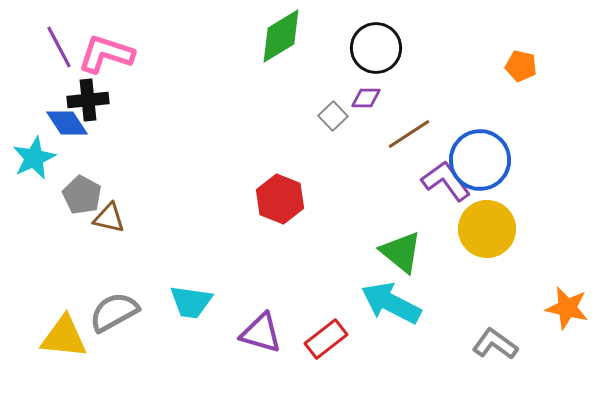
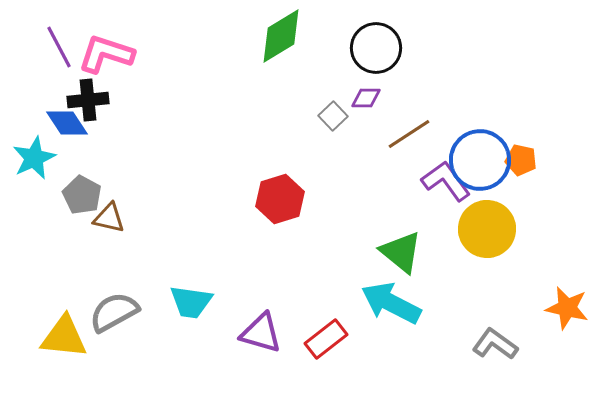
orange pentagon: moved 94 px down
red hexagon: rotated 21 degrees clockwise
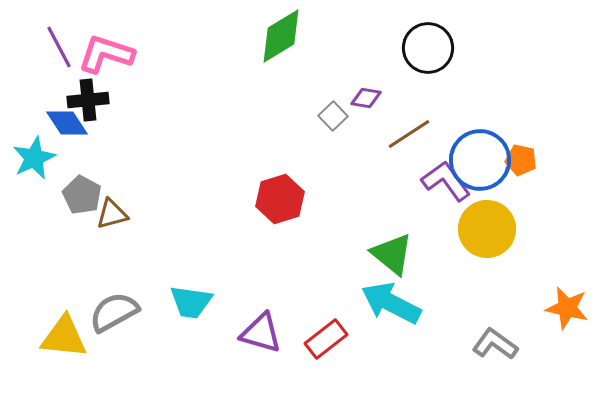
black circle: moved 52 px right
purple diamond: rotated 8 degrees clockwise
brown triangle: moved 3 px right, 4 px up; rotated 28 degrees counterclockwise
green triangle: moved 9 px left, 2 px down
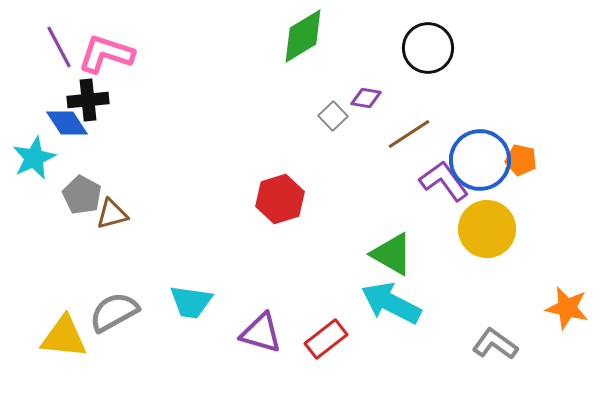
green diamond: moved 22 px right
purple L-shape: moved 2 px left
green triangle: rotated 9 degrees counterclockwise
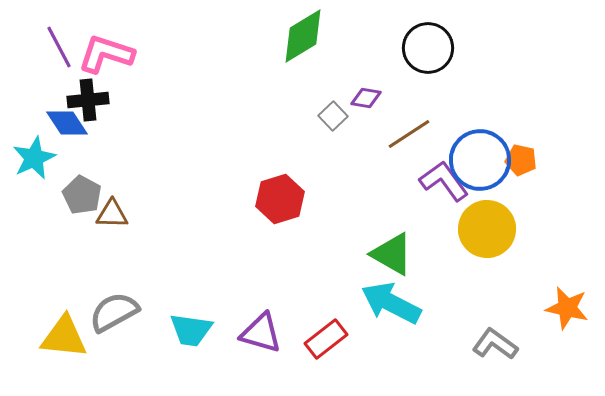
brown triangle: rotated 16 degrees clockwise
cyan trapezoid: moved 28 px down
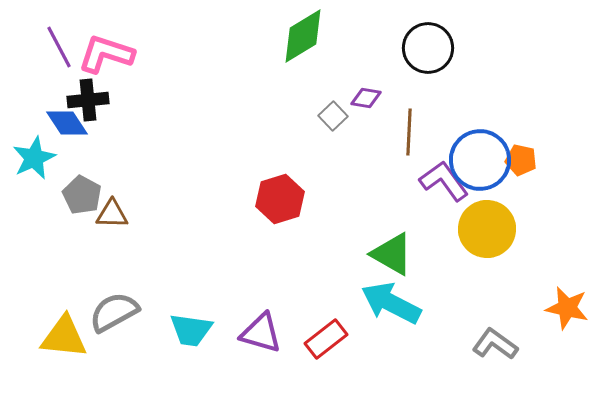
brown line: moved 2 px up; rotated 54 degrees counterclockwise
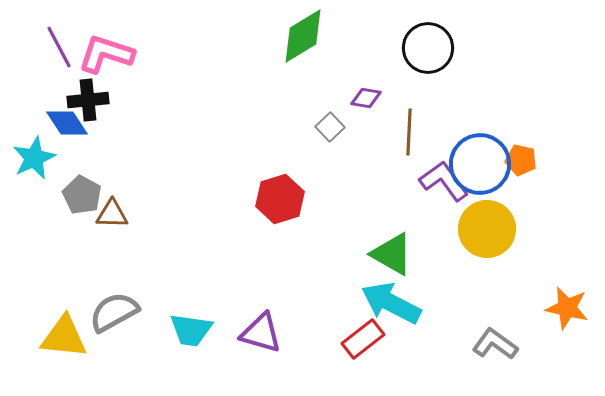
gray square: moved 3 px left, 11 px down
blue circle: moved 4 px down
red rectangle: moved 37 px right
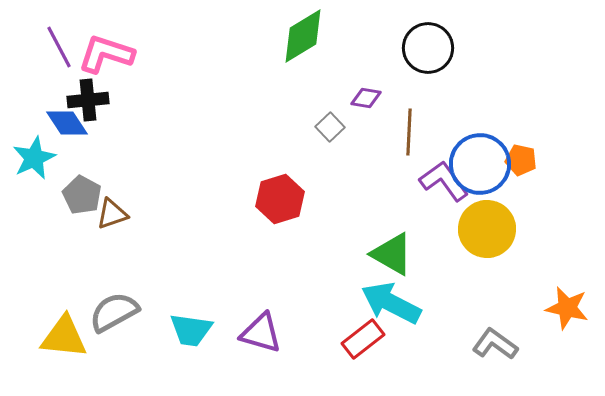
brown triangle: rotated 20 degrees counterclockwise
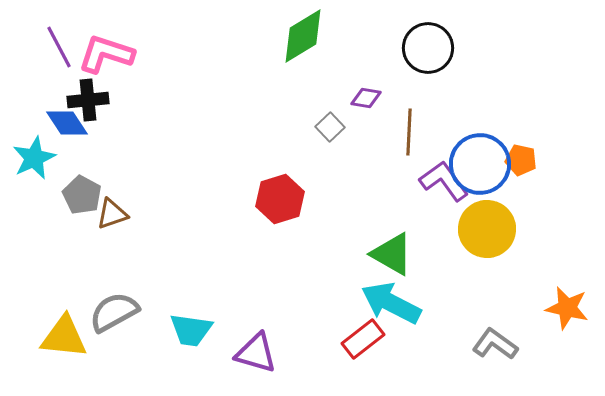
purple triangle: moved 5 px left, 20 px down
